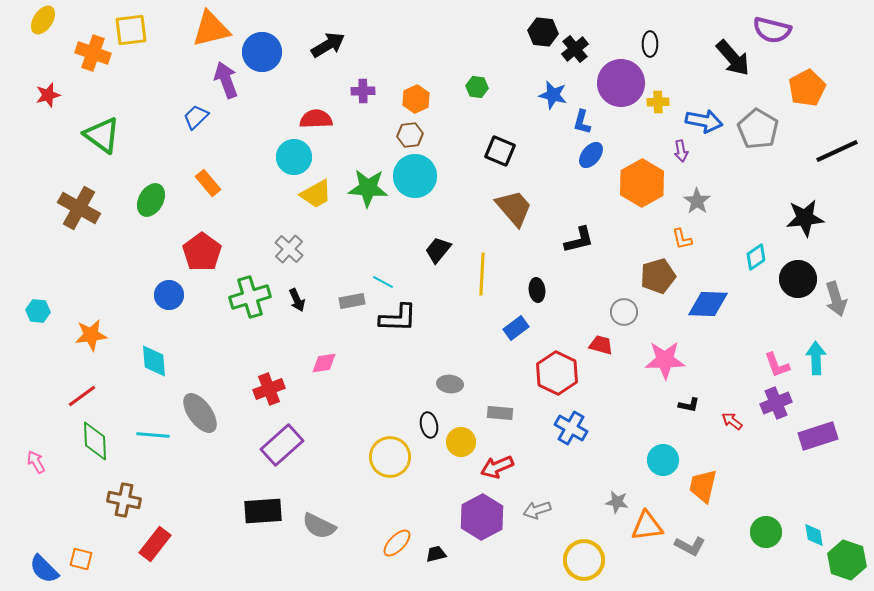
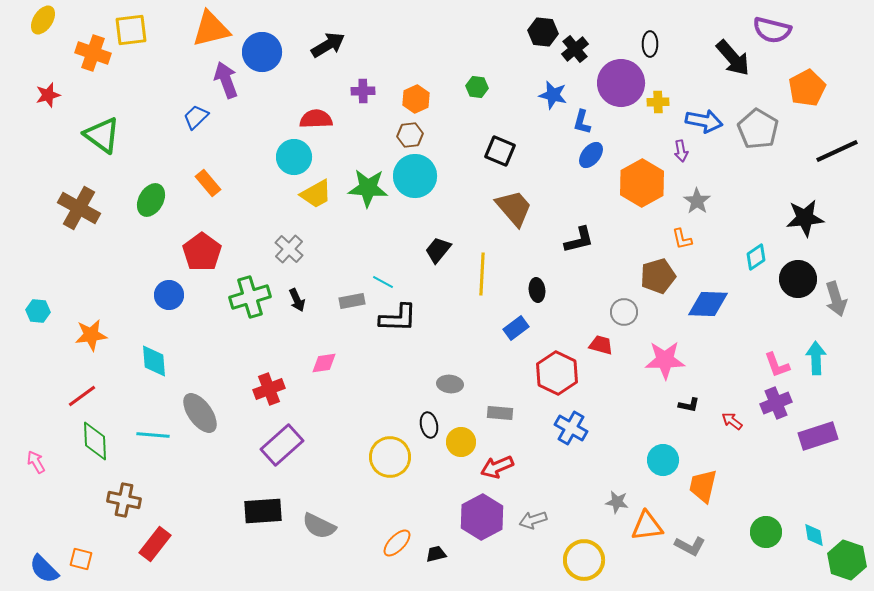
gray arrow at (537, 510): moved 4 px left, 10 px down
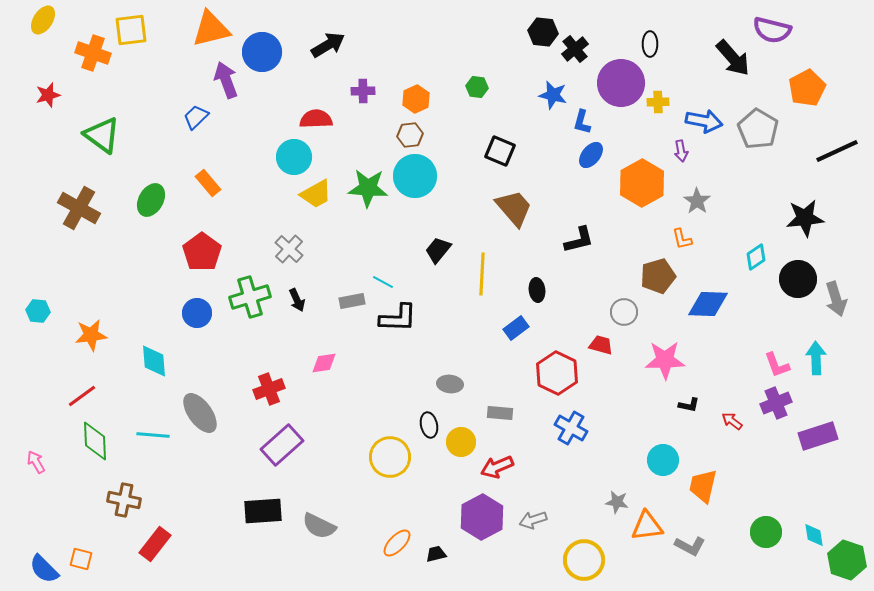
blue circle at (169, 295): moved 28 px right, 18 px down
